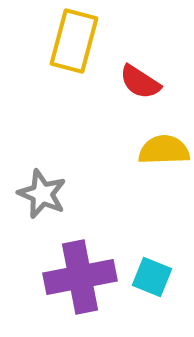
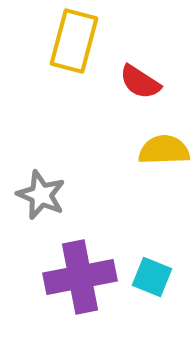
gray star: moved 1 px left, 1 px down
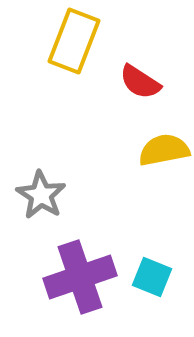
yellow rectangle: rotated 6 degrees clockwise
yellow semicircle: rotated 9 degrees counterclockwise
gray star: rotated 9 degrees clockwise
purple cross: rotated 8 degrees counterclockwise
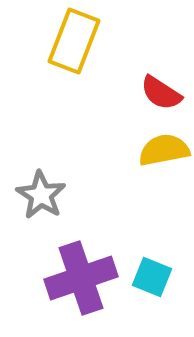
red semicircle: moved 21 px right, 11 px down
purple cross: moved 1 px right, 1 px down
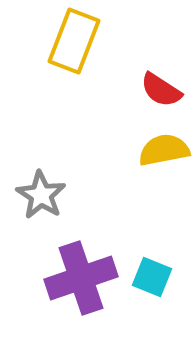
red semicircle: moved 3 px up
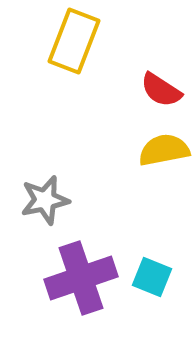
gray star: moved 4 px right, 5 px down; rotated 27 degrees clockwise
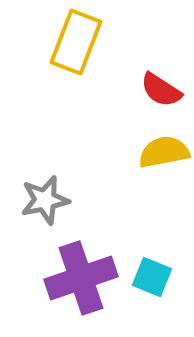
yellow rectangle: moved 2 px right, 1 px down
yellow semicircle: moved 2 px down
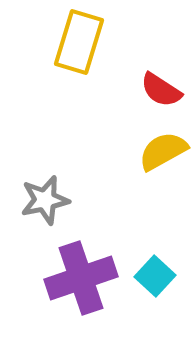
yellow rectangle: moved 3 px right; rotated 4 degrees counterclockwise
yellow semicircle: moved 1 px left, 1 px up; rotated 18 degrees counterclockwise
cyan square: moved 3 px right, 1 px up; rotated 21 degrees clockwise
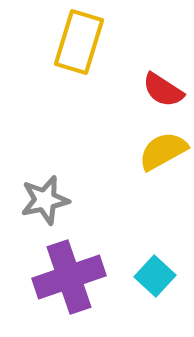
red semicircle: moved 2 px right
purple cross: moved 12 px left, 1 px up
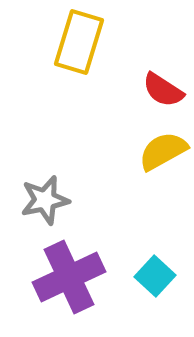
purple cross: rotated 6 degrees counterclockwise
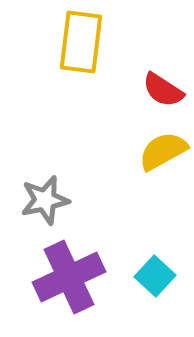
yellow rectangle: moved 2 px right; rotated 10 degrees counterclockwise
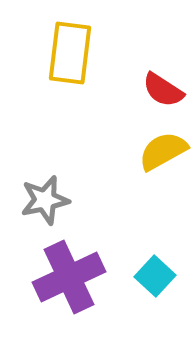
yellow rectangle: moved 11 px left, 11 px down
